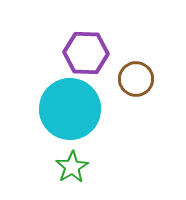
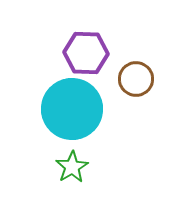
cyan circle: moved 2 px right
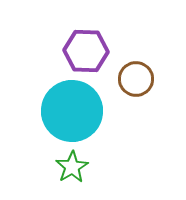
purple hexagon: moved 2 px up
cyan circle: moved 2 px down
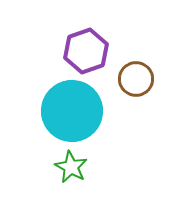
purple hexagon: rotated 21 degrees counterclockwise
green star: moved 1 px left; rotated 12 degrees counterclockwise
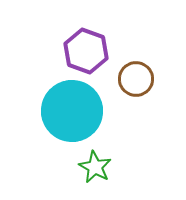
purple hexagon: rotated 21 degrees counterclockwise
green star: moved 24 px right
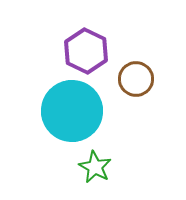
purple hexagon: rotated 6 degrees clockwise
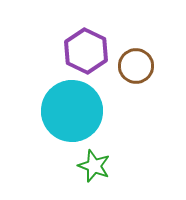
brown circle: moved 13 px up
green star: moved 1 px left, 1 px up; rotated 8 degrees counterclockwise
